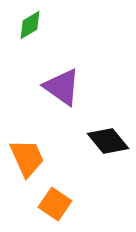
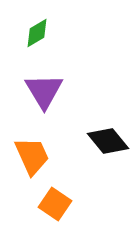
green diamond: moved 7 px right, 8 px down
purple triangle: moved 18 px left, 4 px down; rotated 24 degrees clockwise
orange trapezoid: moved 5 px right, 2 px up
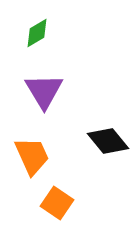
orange square: moved 2 px right, 1 px up
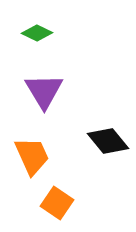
green diamond: rotated 56 degrees clockwise
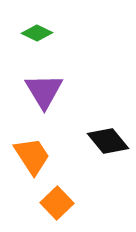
orange trapezoid: rotated 9 degrees counterclockwise
orange square: rotated 12 degrees clockwise
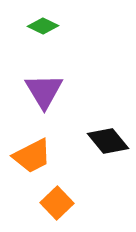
green diamond: moved 6 px right, 7 px up
orange trapezoid: rotated 96 degrees clockwise
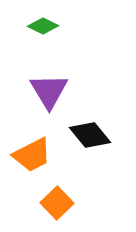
purple triangle: moved 5 px right
black diamond: moved 18 px left, 6 px up
orange trapezoid: moved 1 px up
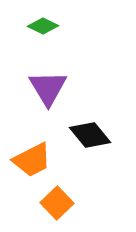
purple triangle: moved 1 px left, 3 px up
orange trapezoid: moved 5 px down
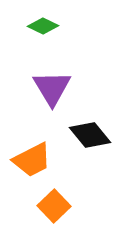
purple triangle: moved 4 px right
orange square: moved 3 px left, 3 px down
